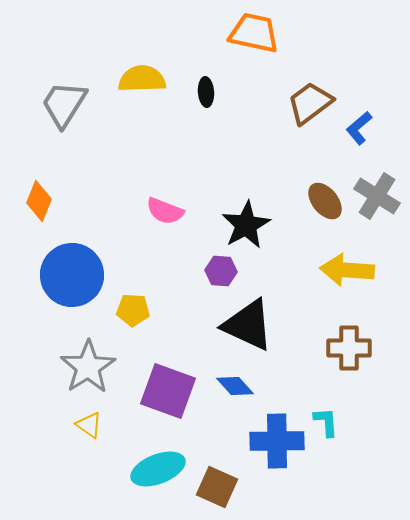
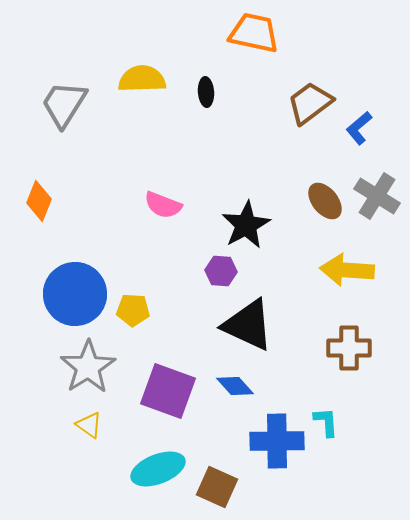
pink semicircle: moved 2 px left, 6 px up
blue circle: moved 3 px right, 19 px down
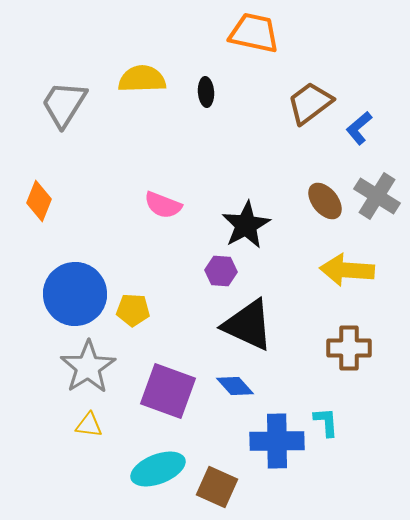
yellow triangle: rotated 28 degrees counterclockwise
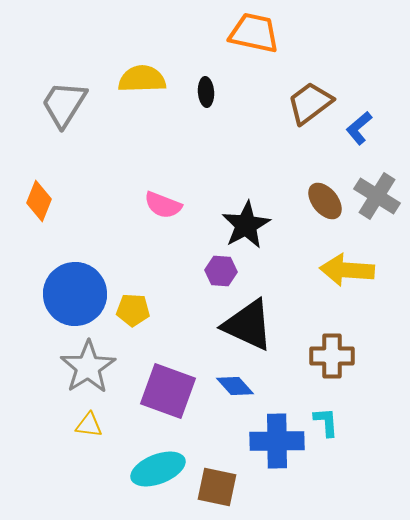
brown cross: moved 17 px left, 8 px down
brown square: rotated 12 degrees counterclockwise
